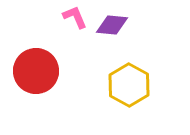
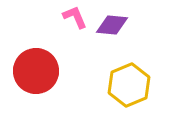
yellow hexagon: rotated 9 degrees clockwise
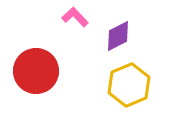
pink L-shape: rotated 20 degrees counterclockwise
purple diamond: moved 6 px right, 11 px down; rotated 32 degrees counterclockwise
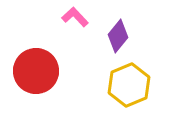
purple diamond: rotated 24 degrees counterclockwise
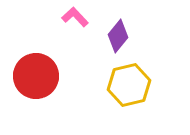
red circle: moved 5 px down
yellow hexagon: rotated 9 degrees clockwise
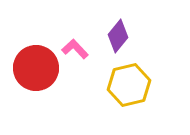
pink L-shape: moved 32 px down
red circle: moved 8 px up
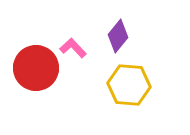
pink L-shape: moved 2 px left, 1 px up
yellow hexagon: rotated 18 degrees clockwise
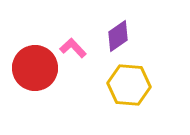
purple diamond: rotated 16 degrees clockwise
red circle: moved 1 px left
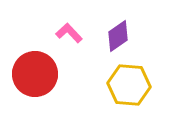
pink L-shape: moved 4 px left, 15 px up
red circle: moved 6 px down
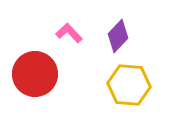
purple diamond: rotated 12 degrees counterclockwise
